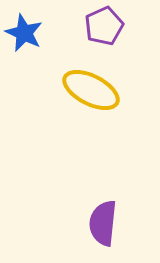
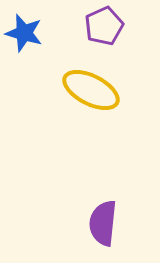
blue star: rotated 9 degrees counterclockwise
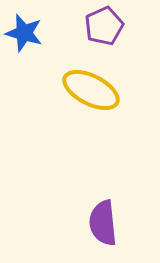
purple semicircle: rotated 12 degrees counterclockwise
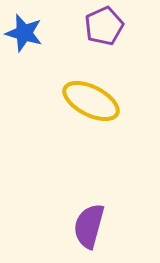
yellow ellipse: moved 11 px down
purple semicircle: moved 14 px left, 3 px down; rotated 21 degrees clockwise
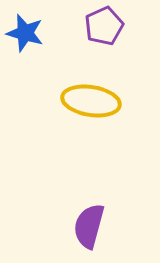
blue star: moved 1 px right
yellow ellipse: rotated 18 degrees counterclockwise
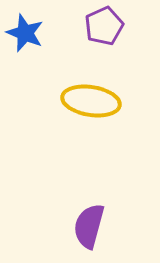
blue star: rotated 6 degrees clockwise
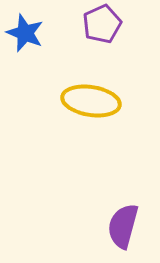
purple pentagon: moved 2 px left, 2 px up
purple semicircle: moved 34 px right
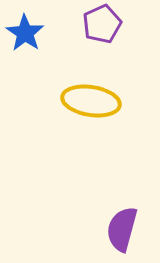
blue star: rotated 12 degrees clockwise
purple semicircle: moved 1 px left, 3 px down
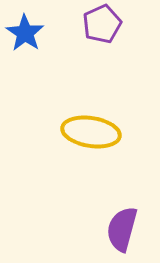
yellow ellipse: moved 31 px down
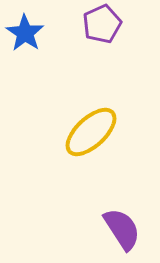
yellow ellipse: rotated 52 degrees counterclockwise
purple semicircle: rotated 132 degrees clockwise
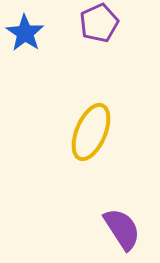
purple pentagon: moved 3 px left, 1 px up
yellow ellipse: rotated 24 degrees counterclockwise
